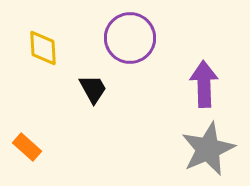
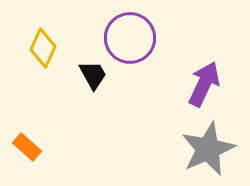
yellow diamond: rotated 27 degrees clockwise
purple arrow: rotated 27 degrees clockwise
black trapezoid: moved 14 px up
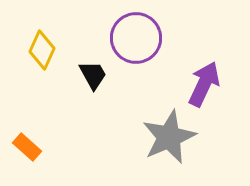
purple circle: moved 6 px right
yellow diamond: moved 1 px left, 2 px down
gray star: moved 39 px left, 12 px up
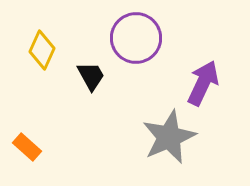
black trapezoid: moved 2 px left, 1 px down
purple arrow: moved 1 px left, 1 px up
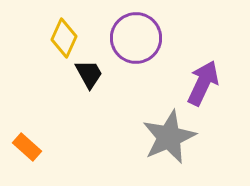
yellow diamond: moved 22 px right, 12 px up
black trapezoid: moved 2 px left, 2 px up
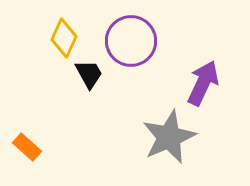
purple circle: moved 5 px left, 3 px down
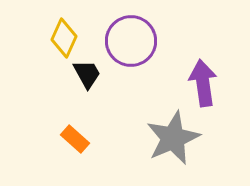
black trapezoid: moved 2 px left
purple arrow: rotated 33 degrees counterclockwise
gray star: moved 4 px right, 1 px down
orange rectangle: moved 48 px right, 8 px up
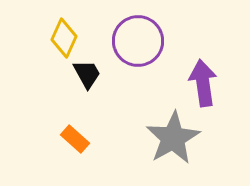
purple circle: moved 7 px right
gray star: rotated 6 degrees counterclockwise
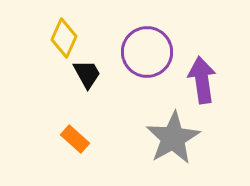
purple circle: moved 9 px right, 11 px down
purple arrow: moved 1 px left, 3 px up
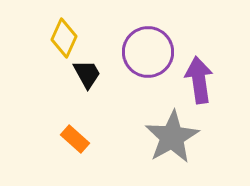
purple circle: moved 1 px right
purple arrow: moved 3 px left
gray star: moved 1 px left, 1 px up
